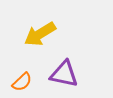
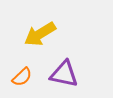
orange semicircle: moved 5 px up
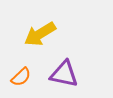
orange semicircle: moved 1 px left
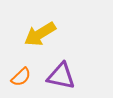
purple triangle: moved 3 px left, 2 px down
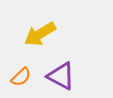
purple triangle: rotated 16 degrees clockwise
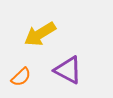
purple triangle: moved 7 px right, 6 px up
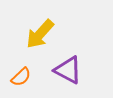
yellow arrow: rotated 16 degrees counterclockwise
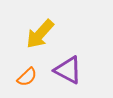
orange semicircle: moved 6 px right
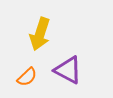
yellow arrow: rotated 24 degrees counterclockwise
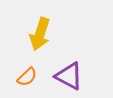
purple triangle: moved 1 px right, 6 px down
